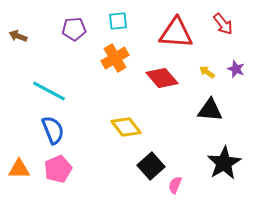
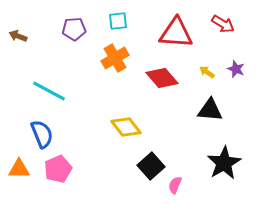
red arrow: rotated 20 degrees counterclockwise
blue semicircle: moved 11 px left, 4 px down
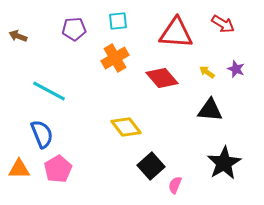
pink pentagon: rotated 8 degrees counterclockwise
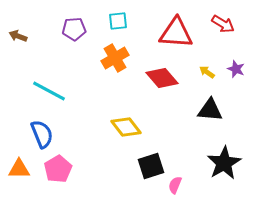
black square: rotated 24 degrees clockwise
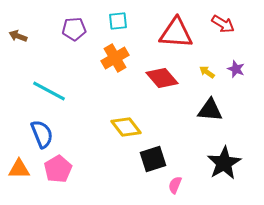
black square: moved 2 px right, 7 px up
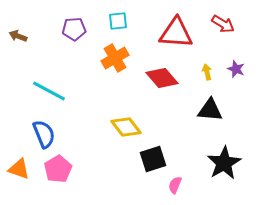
yellow arrow: rotated 42 degrees clockwise
blue semicircle: moved 2 px right
orange triangle: rotated 20 degrees clockwise
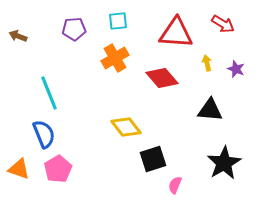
yellow arrow: moved 9 px up
cyan line: moved 2 px down; rotated 40 degrees clockwise
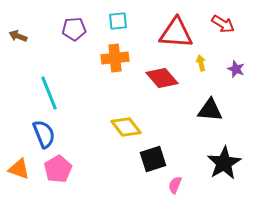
orange cross: rotated 24 degrees clockwise
yellow arrow: moved 6 px left
